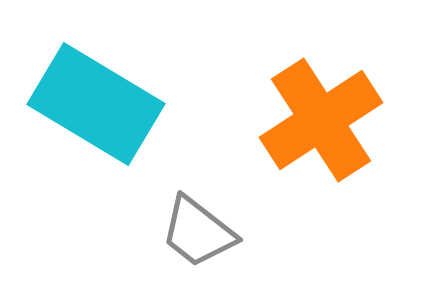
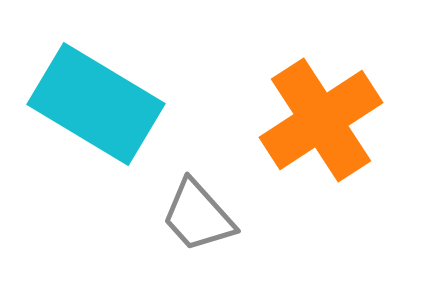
gray trapezoid: moved 16 px up; rotated 10 degrees clockwise
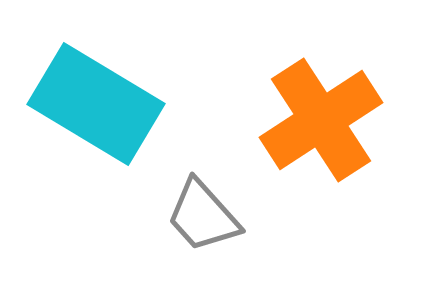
gray trapezoid: moved 5 px right
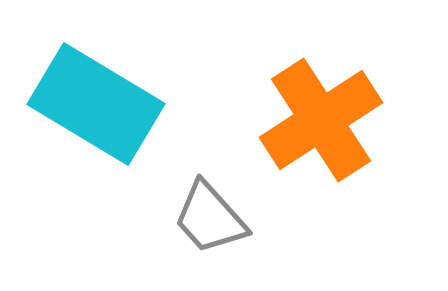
gray trapezoid: moved 7 px right, 2 px down
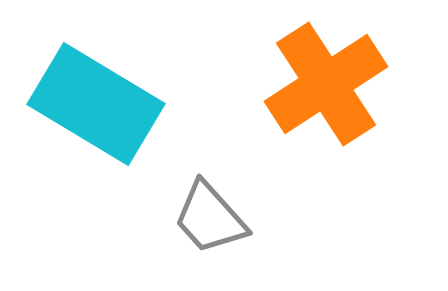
orange cross: moved 5 px right, 36 px up
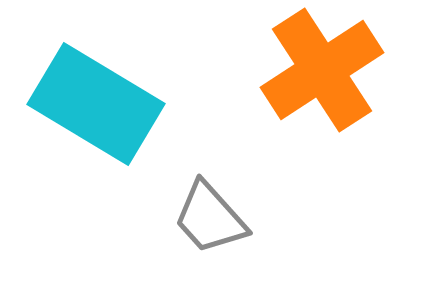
orange cross: moved 4 px left, 14 px up
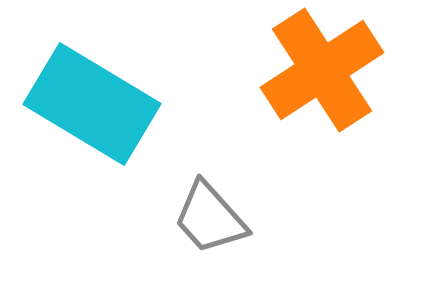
cyan rectangle: moved 4 px left
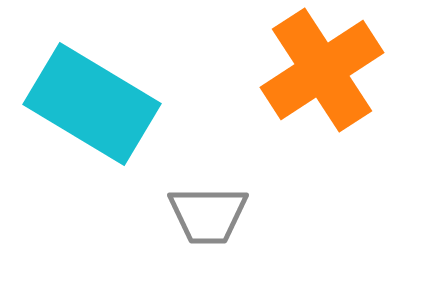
gray trapezoid: moved 2 px left, 3 px up; rotated 48 degrees counterclockwise
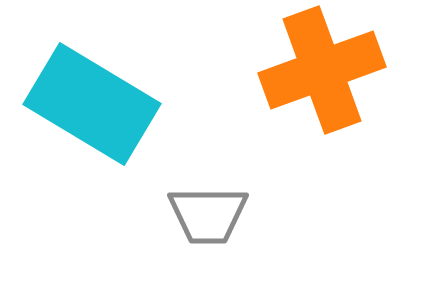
orange cross: rotated 13 degrees clockwise
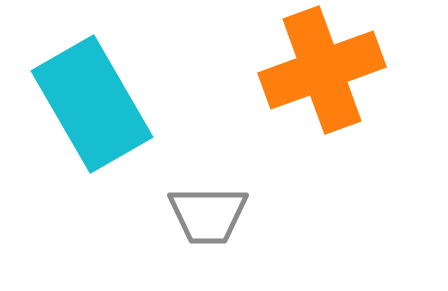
cyan rectangle: rotated 29 degrees clockwise
